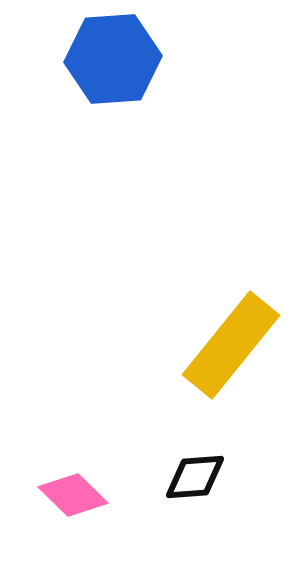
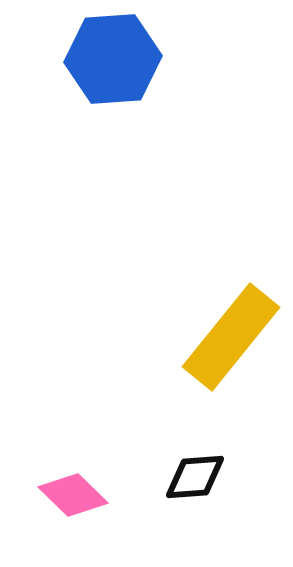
yellow rectangle: moved 8 px up
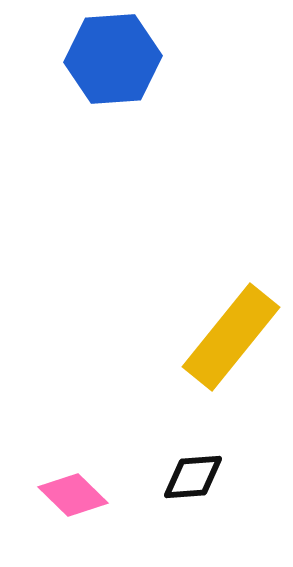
black diamond: moved 2 px left
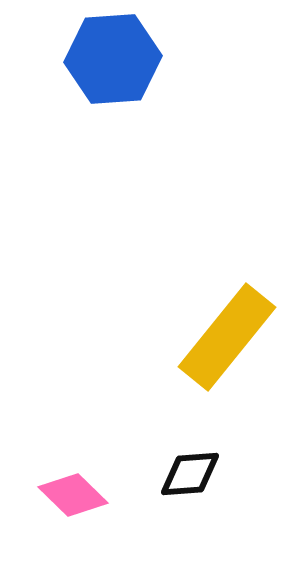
yellow rectangle: moved 4 px left
black diamond: moved 3 px left, 3 px up
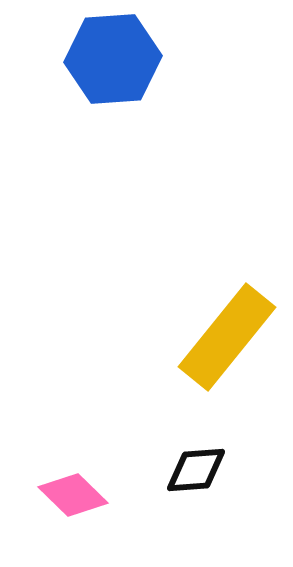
black diamond: moved 6 px right, 4 px up
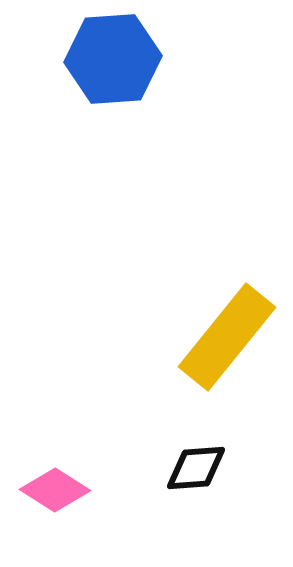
black diamond: moved 2 px up
pink diamond: moved 18 px left, 5 px up; rotated 12 degrees counterclockwise
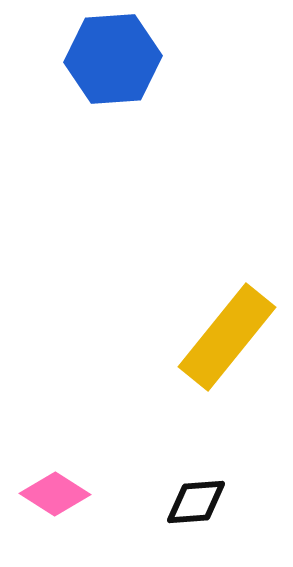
black diamond: moved 34 px down
pink diamond: moved 4 px down
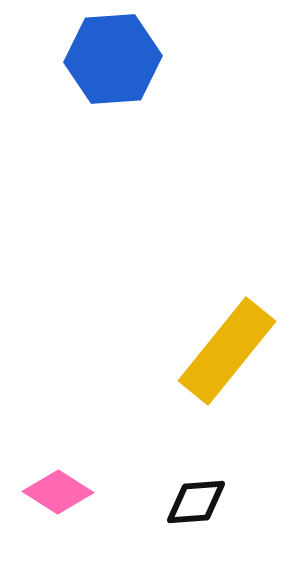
yellow rectangle: moved 14 px down
pink diamond: moved 3 px right, 2 px up
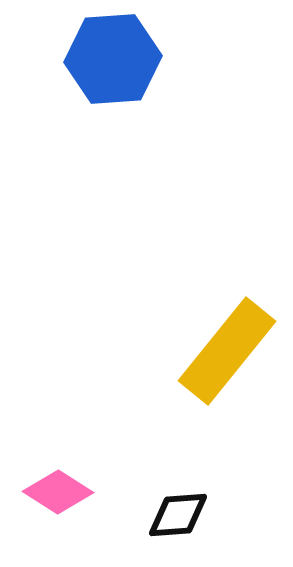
black diamond: moved 18 px left, 13 px down
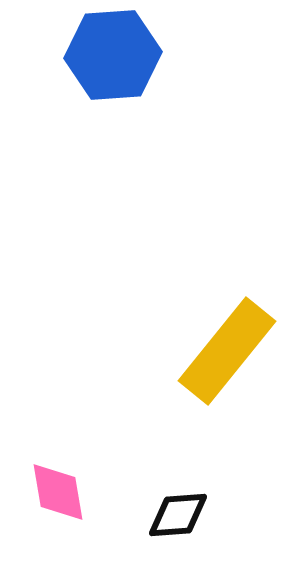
blue hexagon: moved 4 px up
pink diamond: rotated 48 degrees clockwise
